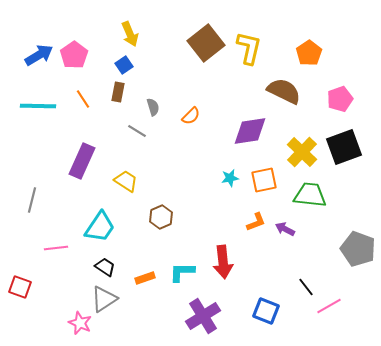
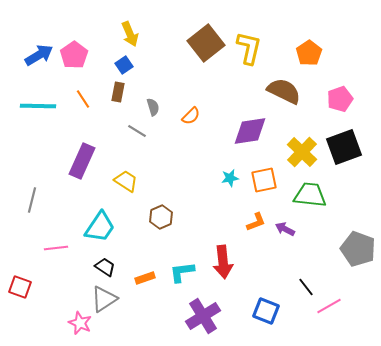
cyan L-shape at (182, 272): rotated 8 degrees counterclockwise
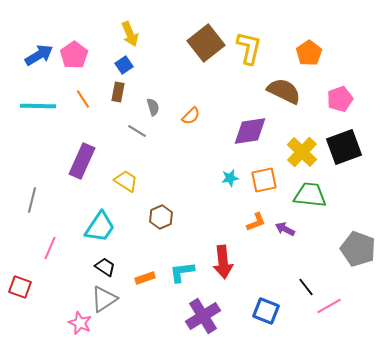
pink line at (56, 248): moved 6 px left; rotated 60 degrees counterclockwise
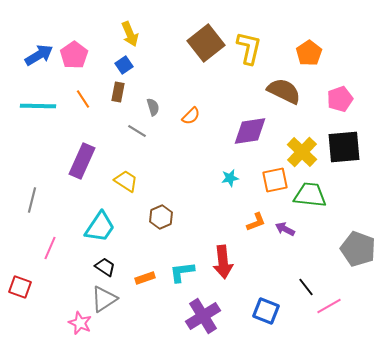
black square at (344, 147): rotated 15 degrees clockwise
orange square at (264, 180): moved 11 px right
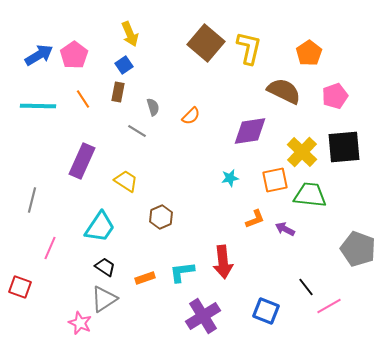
brown square at (206, 43): rotated 12 degrees counterclockwise
pink pentagon at (340, 99): moved 5 px left, 3 px up
orange L-shape at (256, 222): moved 1 px left, 3 px up
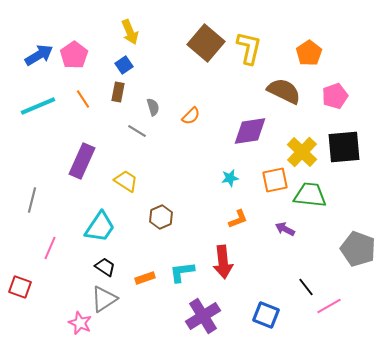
yellow arrow at (130, 34): moved 2 px up
cyan line at (38, 106): rotated 24 degrees counterclockwise
orange L-shape at (255, 219): moved 17 px left
blue square at (266, 311): moved 4 px down
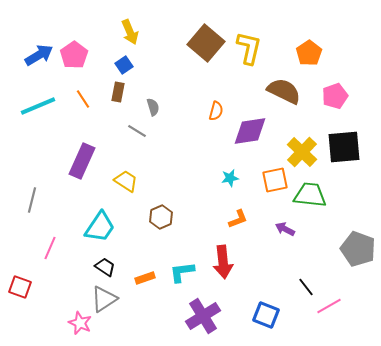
orange semicircle at (191, 116): moved 25 px right, 5 px up; rotated 30 degrees counterclockwise
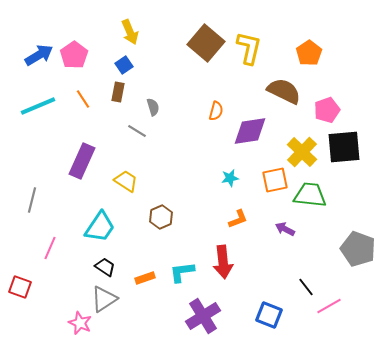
pink pentagon at (335, 96): moved 8 px left, 14 px down
blue square at (266, 315): moved 3 px right
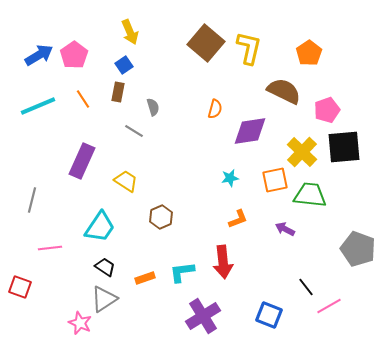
orange semicircle at (216, 111): moved 1 px left, 2 px up
gray line at (137, 131): moved 3 px left
pink line at (50, 248): rotated 60 degrees clockwise
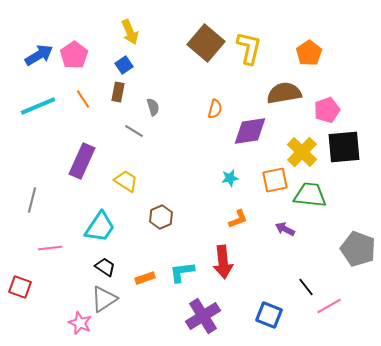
brown semicircle at (284, 91): moved 2 px down; rotated 36 degrees counterclockwise
